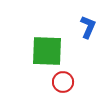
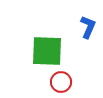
red circle: moved 2 px left
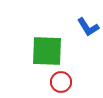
blue L-shape: rotated 125 degrees clockwise
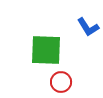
green square: moved 1 px left, 1 px up
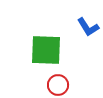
red circle: moved 3 px left, 3 px down
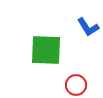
red circle: moved 18 px right
